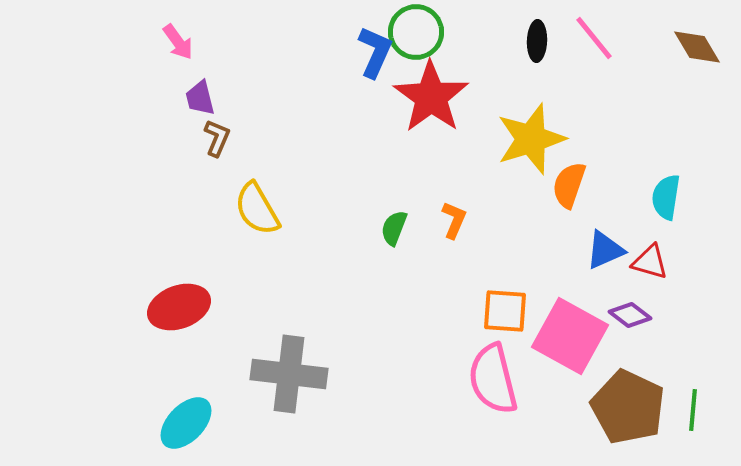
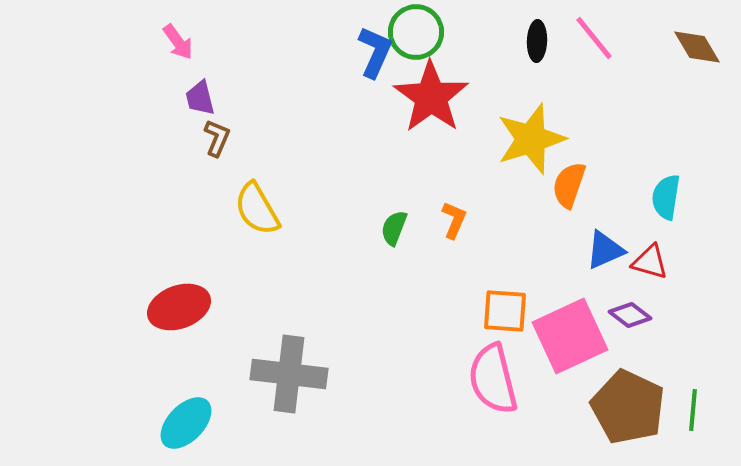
pink square: rotated 36 degrees clockwise
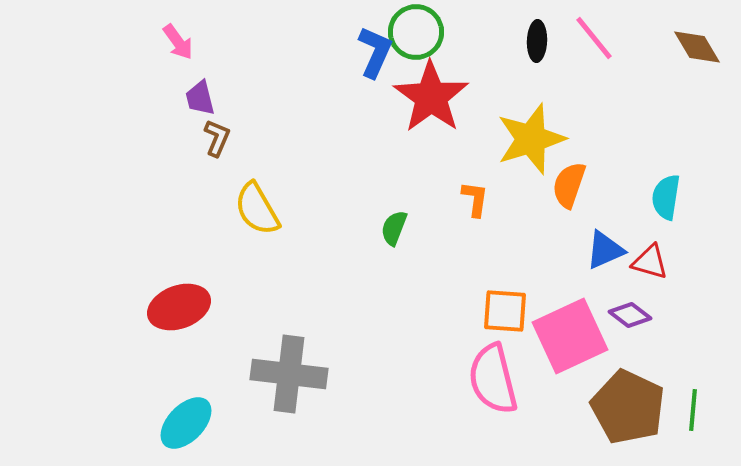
orange L-shape: moved 21 px right, 21 px up; rotated 15 degrees counterclockwise
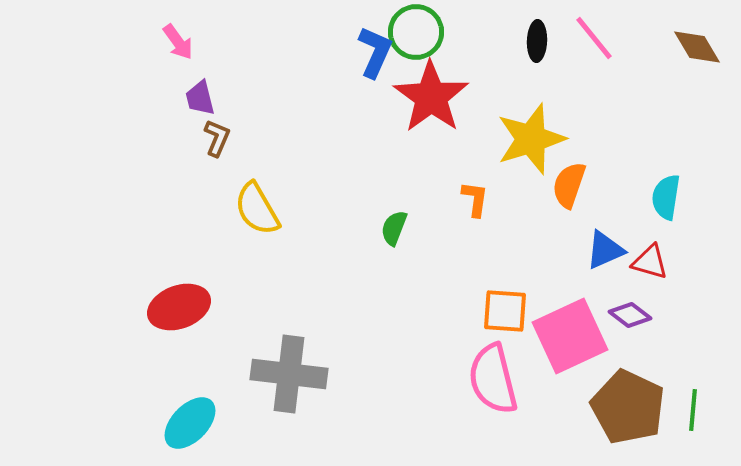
cyan ellipse: moved 4 px right
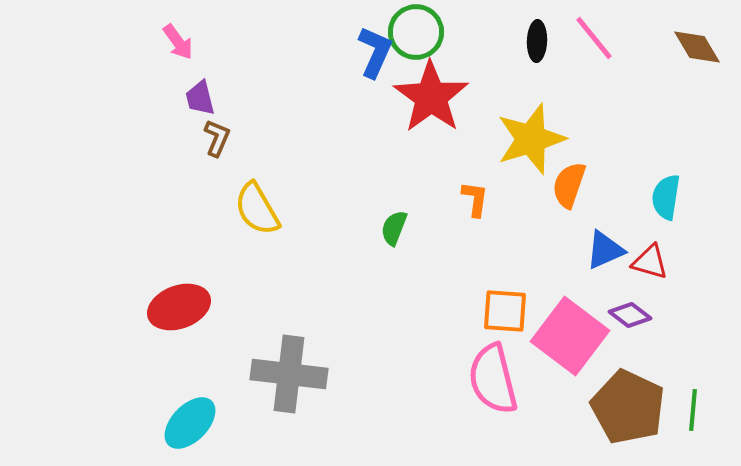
pink square: rotated 28 degrees counterclockwise
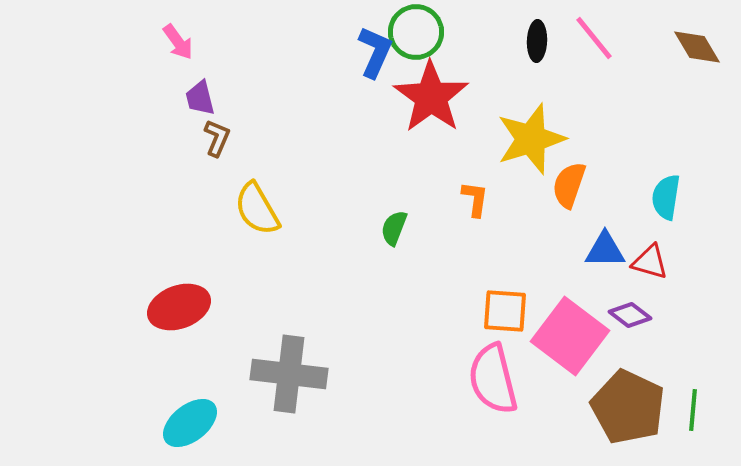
blue triangle: rotated 24 degrees clockwise
cyan ellipse: rotated 8 degrees clockwise
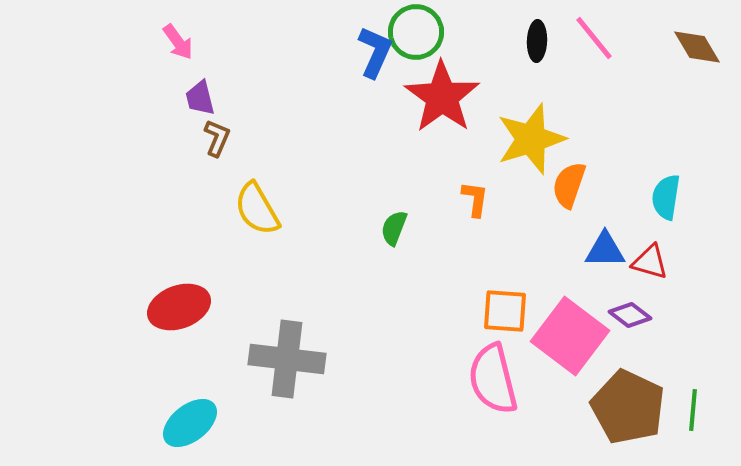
red star: moved 11 px right
gray cross: moved 2 px left, 15 px up
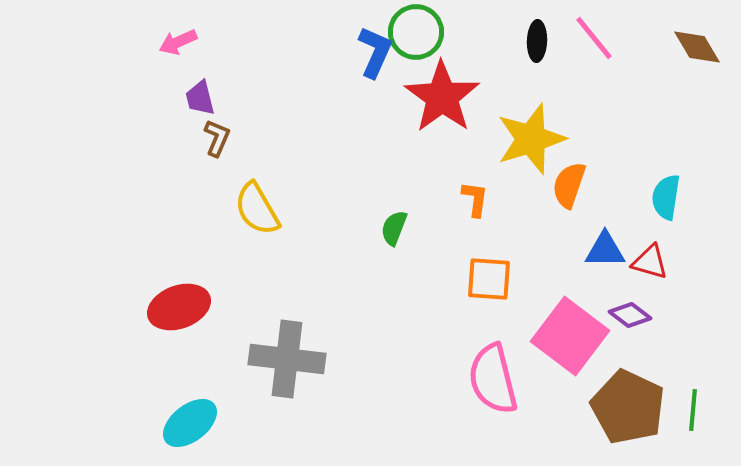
pink arrow: rotated 102 degrees clockwise
orange square: moved 16 px left, 32 px up
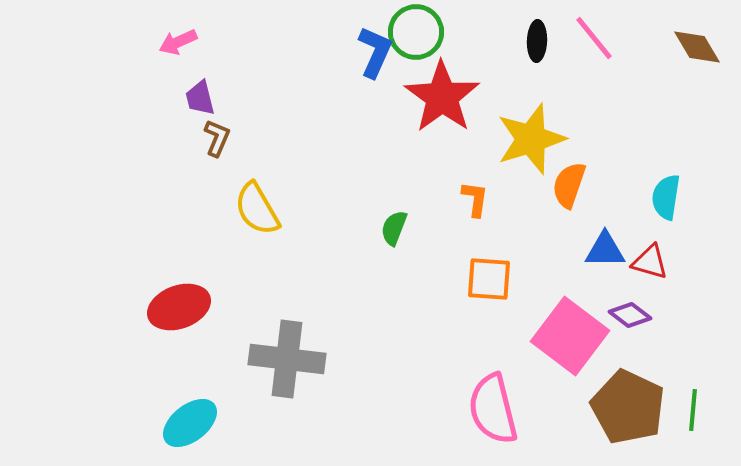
pink semicircle: moved 30 px down
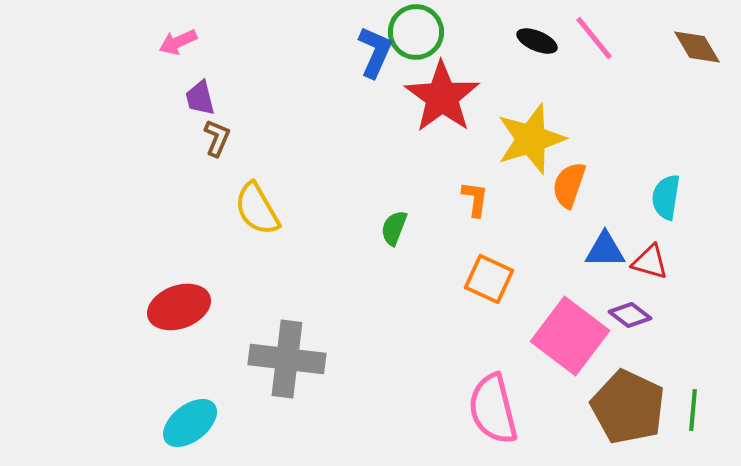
black ellipse: rotated 69 degrees counterclockwise
orange square: rotated 21 degrees clockwise
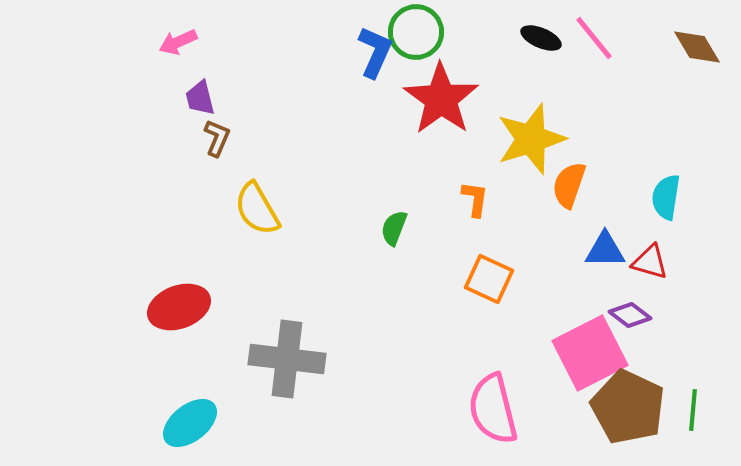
black ellipse: moved 4 px right, 3 px up
red star: moved 1 px left, 2 px down
pink square: moved 20 px right, 17 px down; rotated 26 degrees clockwise
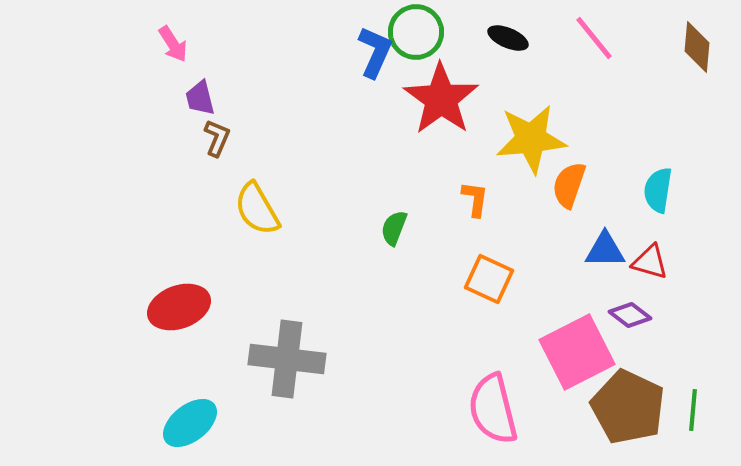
black ellipse: moved 33 px left
pink arrow: moved 5 px left, 2 px down; rotated 99 degrees counterclockwise
brown diamond: rotated 36 degrees clockwise
yellow star: rotated 12 degrees clockwise
cyan semicircle: moved 8 px left, 7 px up
pink square: moved 13 px left, 1 px up
